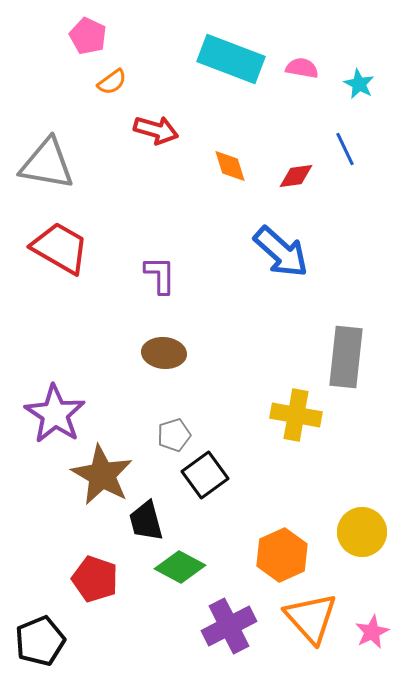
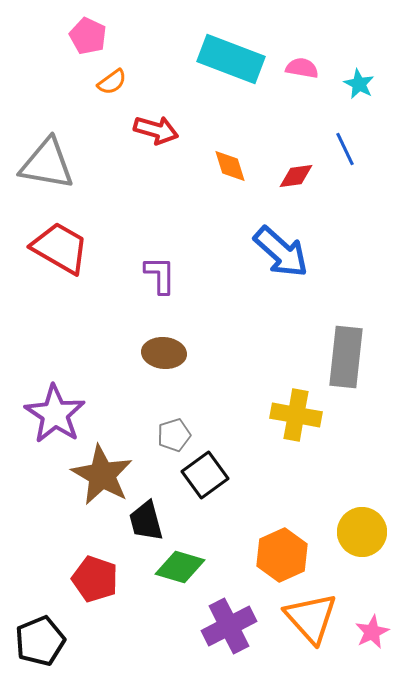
green diamond: rotated 12 degrees counterclockwise
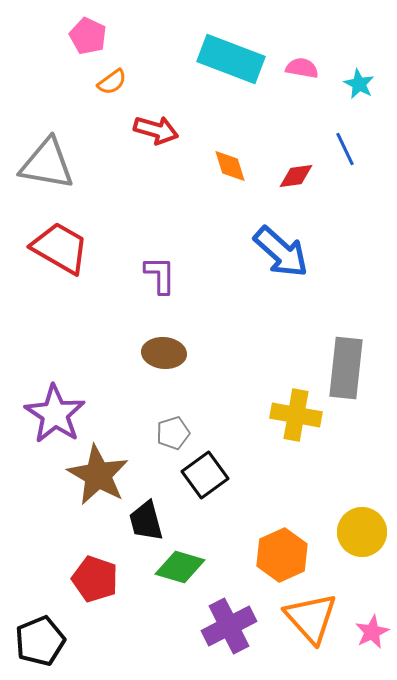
gray rectangle: moved 11 px down
gray pentagon: moved 1 px left, 2 px up
brown star: moved 4 px left
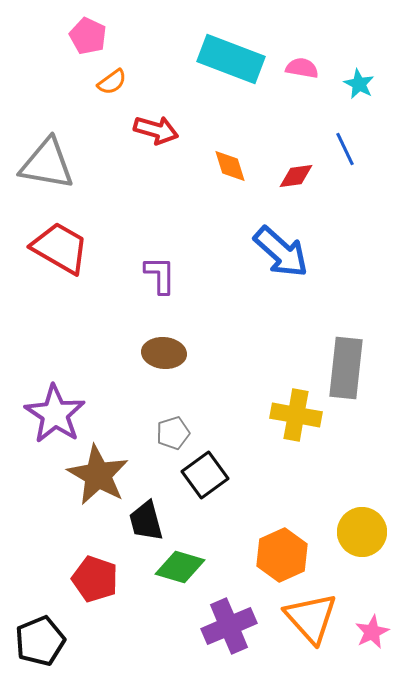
purple cross: rotated 4 degrees clockwise
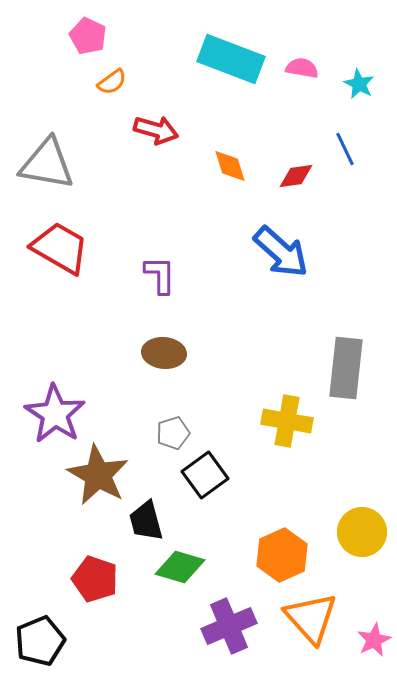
yellow cross: moved 9 px left, 6 px down
pink star: moved 2 px right, 8 px down
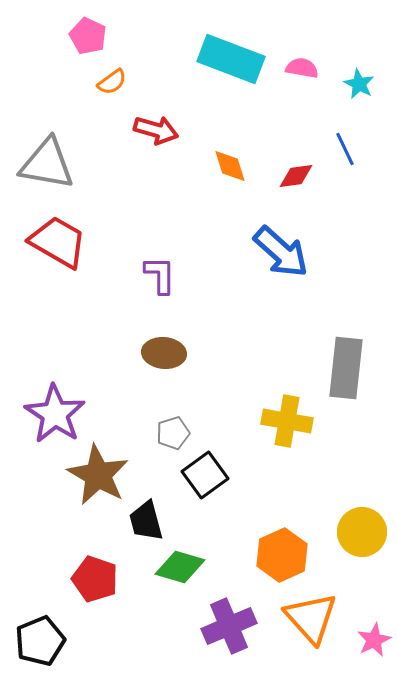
red trapezoid: moved 2 px left, 6 px up
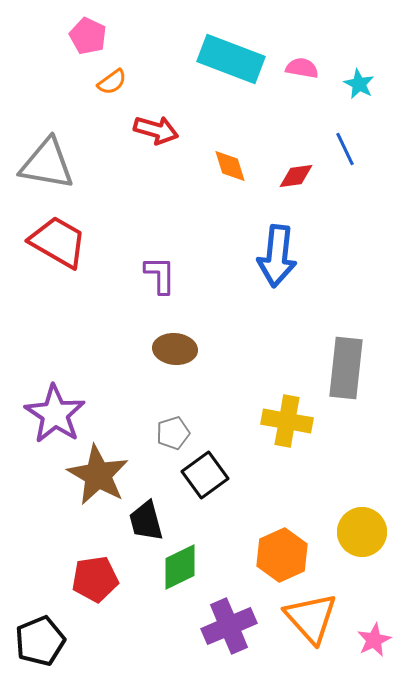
blue arrow: moved 4 px left, 4 px down; rotated 54 degrees clockwise
brown ellipse: moved 11 px right, 4 px up
green diamond: rotated 42 degrees counterclockwise
red pentagon: rotated 27 degrees counterclockwise
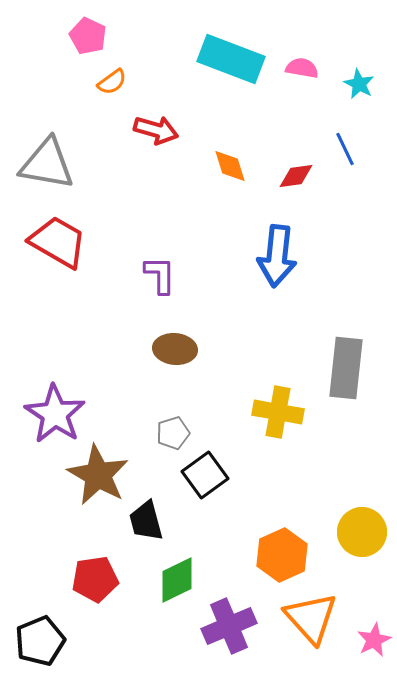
yellow cross: moved 9 px left, 9 px up
green diamond: moved 3 px left, 13 px down
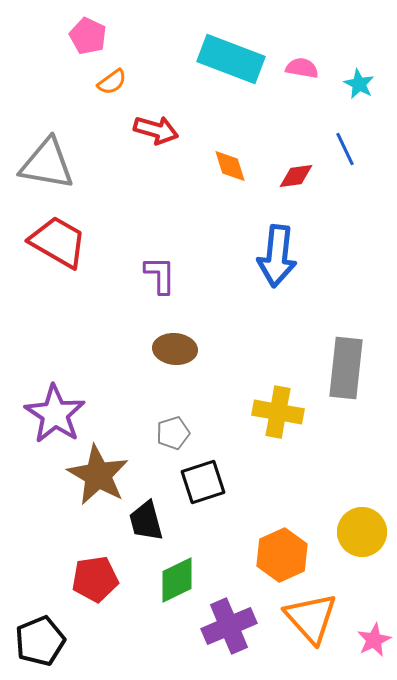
black square: moved 2 px left, 7 px down; rotated 18 degrees clockwise
